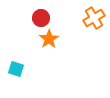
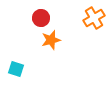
orange star: moved 2 px right, 1 px down; rotated 18 degrees clockwise
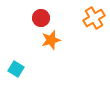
cyan square: rotated 14 degrees clockwise
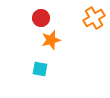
cyan square: moved 24 px right; rotated 21 degrees counterclockwise
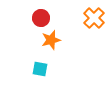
orange cross: rotated 15 degrees counterclockwise
